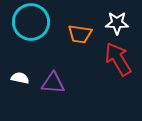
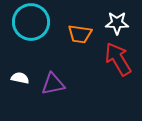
purple triangle: moved 1 px down; rotated 15 degrees counterclockwise
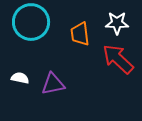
orange trapezoid: rotated 75 degrees clockwise
red arrow: rotated 16 degrees counterclockwise
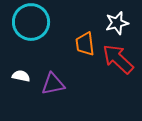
white star: rotated 15 degrees counterclockwise
orange trapezoid: moved 5 px right, 10 px down
white semicircle: moved 1 px right, 2 px up
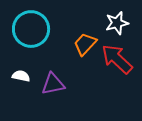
cyan circle: moved 7 px down
orange trapezoid: rotated 50 degrees clockwise
red arrow: moved 1 px left
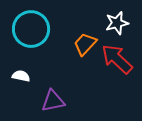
purple triangle: moved 17 px down
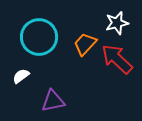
cyan circle: moved 8 px right, 8 px down
white semicircle: rotated 48 degrees counterclockwise
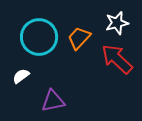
orange trapezoid: moved 6 px left, 6 px up
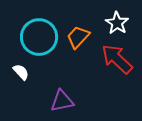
white star: rotated 25 degrees counterclockwise
orange trapezoid: moved 1 px left, 1 px up
white semicircle: moved 4 px up; rotated 84 degrees clockwise
purple triangle: moved 9 px right
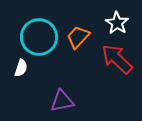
white semicircle: moved 4 px up; rotated 60 degrees clockwise
